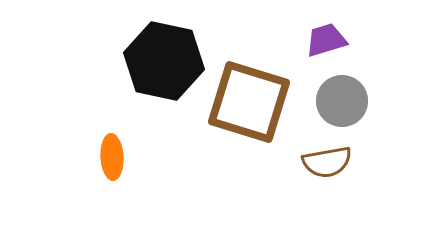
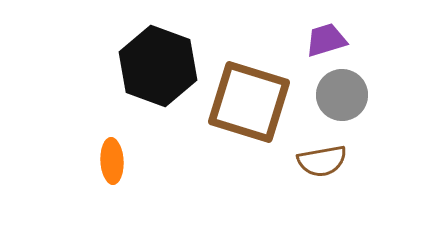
black hexagon: moved 6 px left, 5 px down; rotated 8 degrees clockwise
gray circle: moved 6 px up
orange ellipse: moved 4 px down
brown semicircle: moved 5 px left, 1 px up
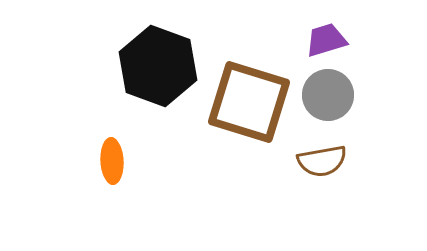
gray circle: moved 14 px left
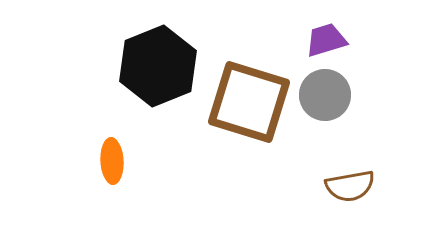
black hexagon: rotated 18 degrees clockwise
gray circle: moved 3 px left
brown semicircle: moved 28 px right, 25 px down
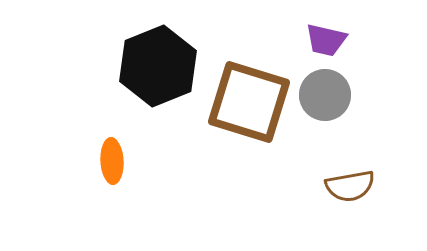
purple trapezoid: rotated 150 degrees counterclockwise
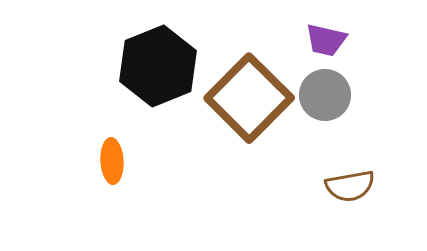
brown square: moved 4 px up; rotated 28 degrees clockwise
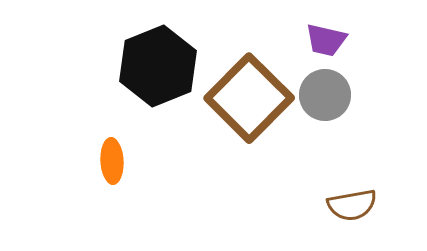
brown semicircle: moved 2 px right, 19 px down
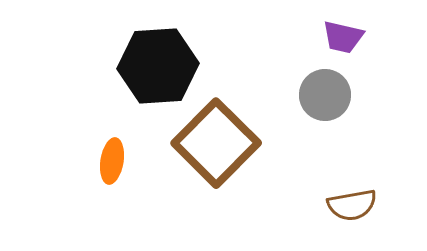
purple trapezoid: moved 17 px right, 3 px up
black hexagon: rotated 18 degrees clockwise
brown square: moved 33 px left, 45 px down
orange ellipse: rotated 12 degrees clockwise
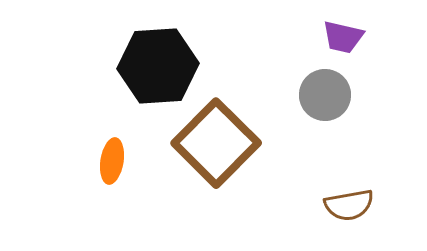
brown semicircle: moved 3 px left
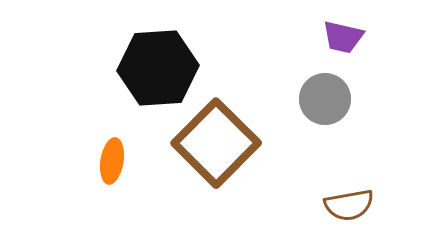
black hexagon: moved 2 px down
gray circle: moved 4 px down
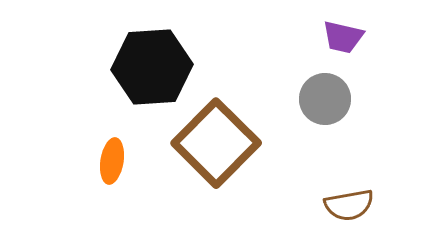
black hexagon: moved 6 px left, 1 px up
